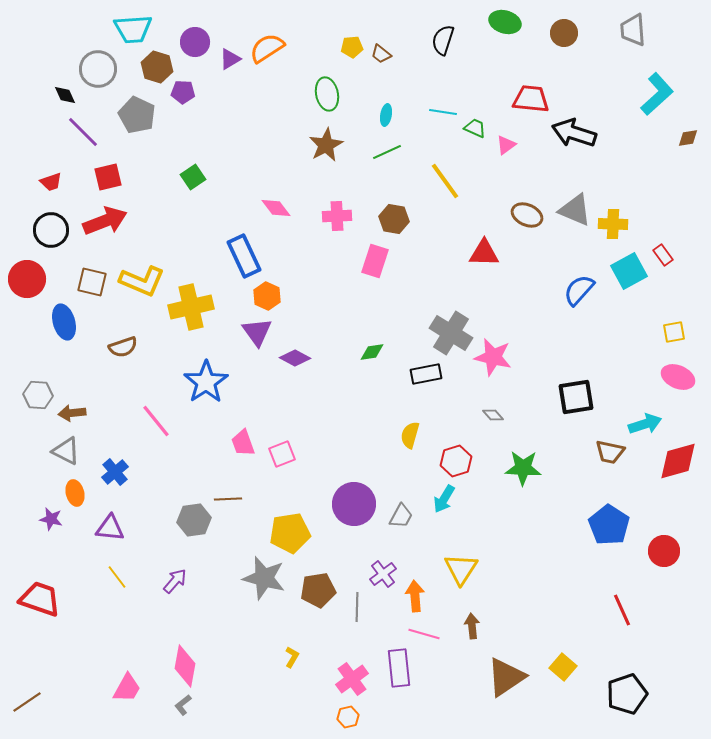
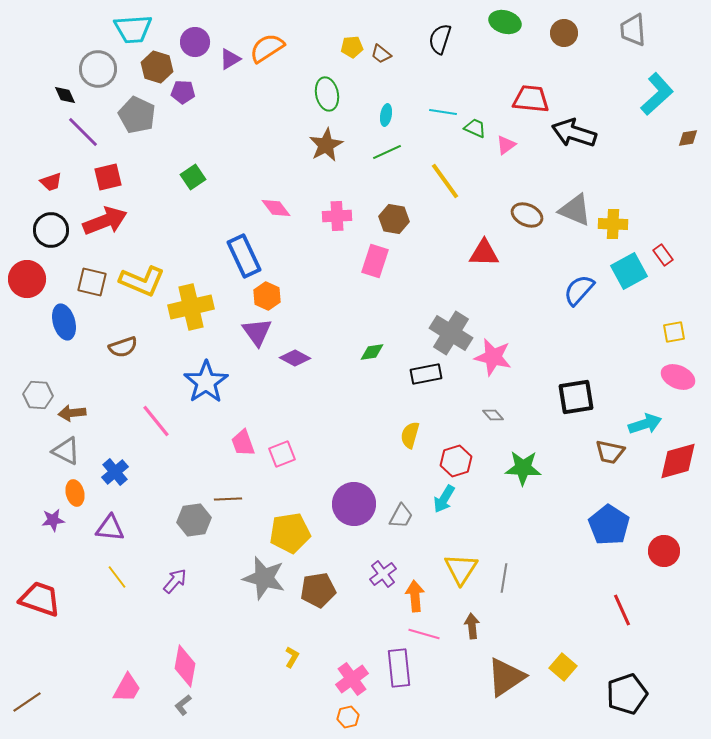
black semicircle at (443, 40): moved 3 px left, 1 px up
purple star at (51, 519): moved 2 px right, 1 px down; rotated 20 degrees counterclockwise
gray line at (357, 607): moved 147 px right, 29 px up; rotated 8 degrees clockwise
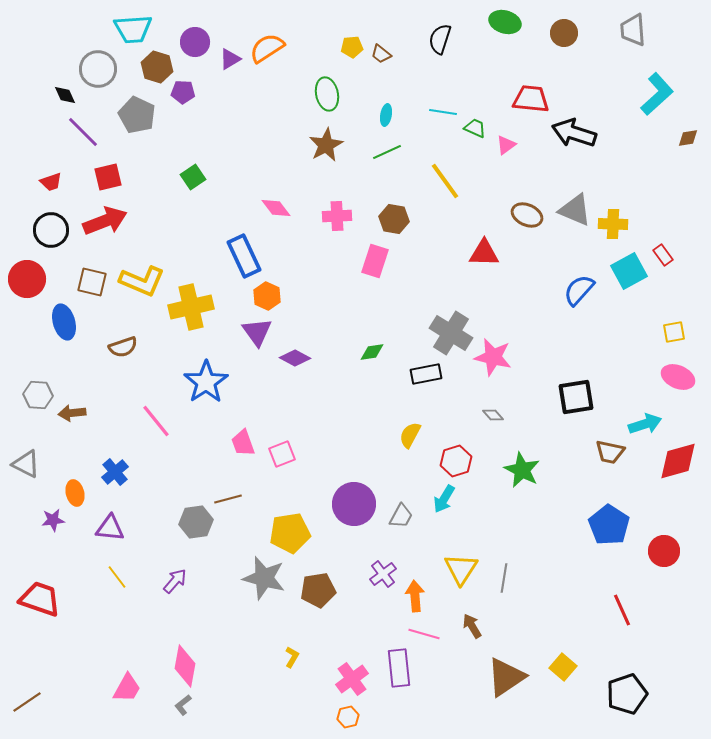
yellow semicircle at (410, 435): rotated 12 degrees clockwise
gray triangle at (66, 451): moved 40 px left, 13 px down
green star at (523, 468): moved 1 px left, 2 px down; rotated 24 degrees clockwise
brown line at (228, 499): rotated 12 degrees counterclockwise
gray hexagon at (194, 520): moved 2 px right, 2 px down
brown arrow at (472, 626): rotated 25 degrees counterclockwise
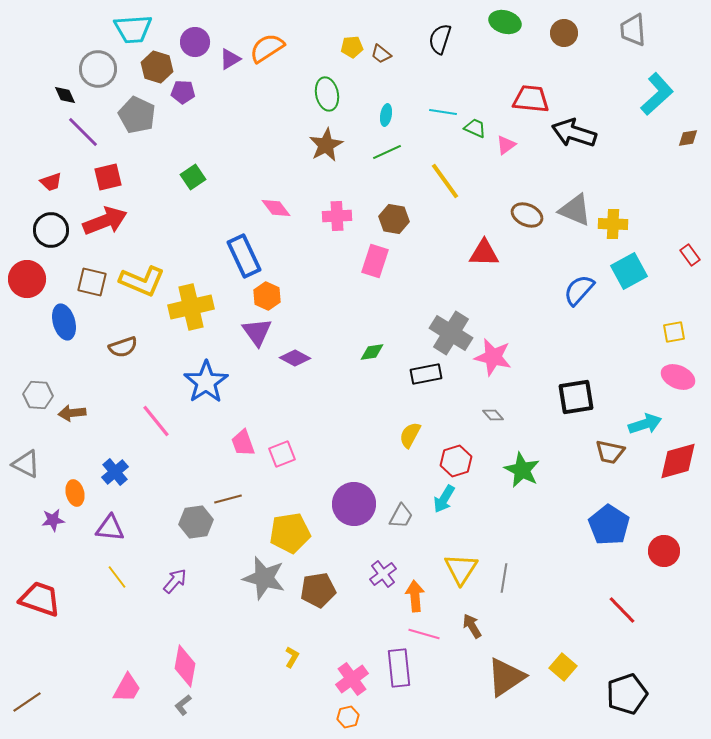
red rectangle at (663, 255): moved 27 px right
red line at (622, 610): rotated 20 degrees counterclockwise
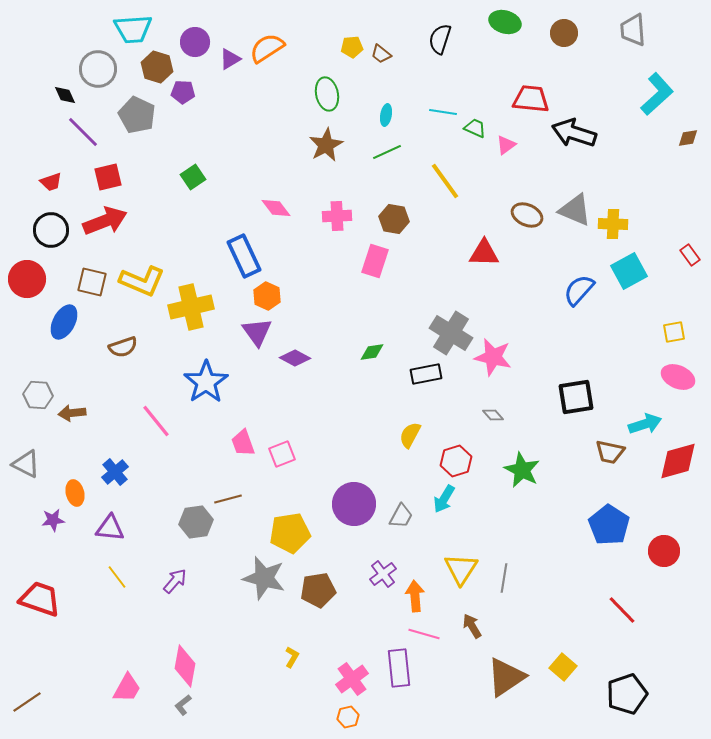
blue ellipse at (64, 322): rotated 44 degrees clockwise
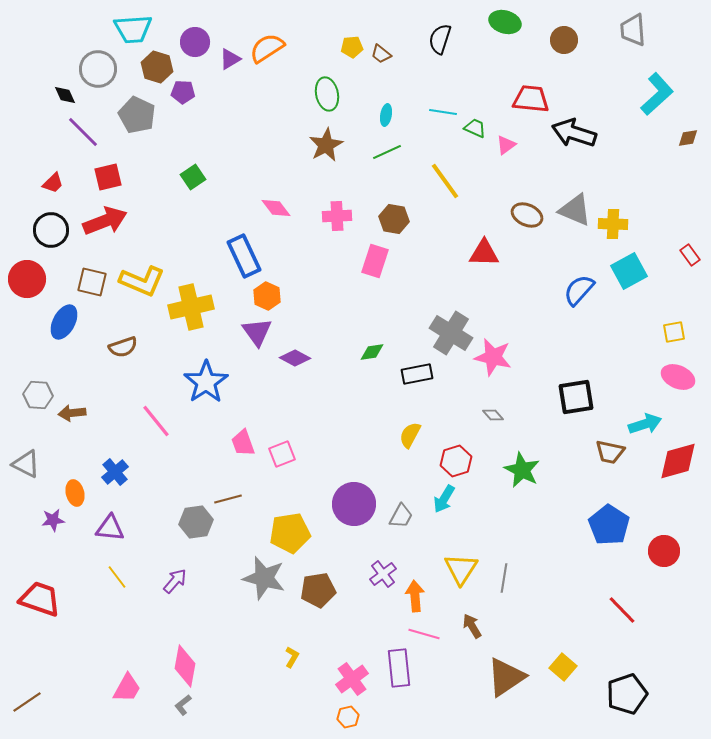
brown circle at (564, 33): moved 7 px down
red trapezoid at (51, 182): moved 2 px right, 1 px down; rotated 25 degrees counterclockwise
black rectangle at (426, 374): moved 9 px left
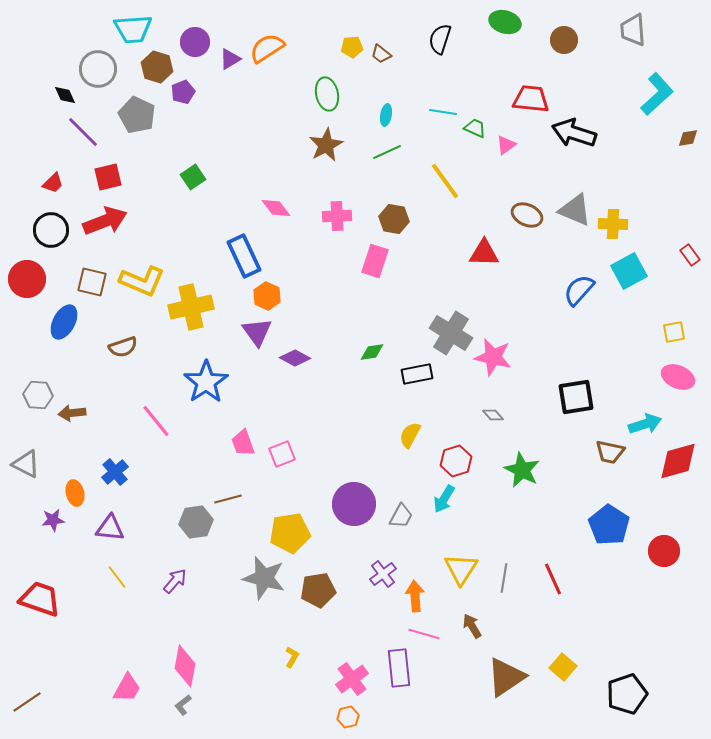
purple pentagon at (183, 92): rotated 25 degrees counterclockwise
red line at (622, 610): moved 69 px left, 31 px up; rotated 20 degrees clockwise
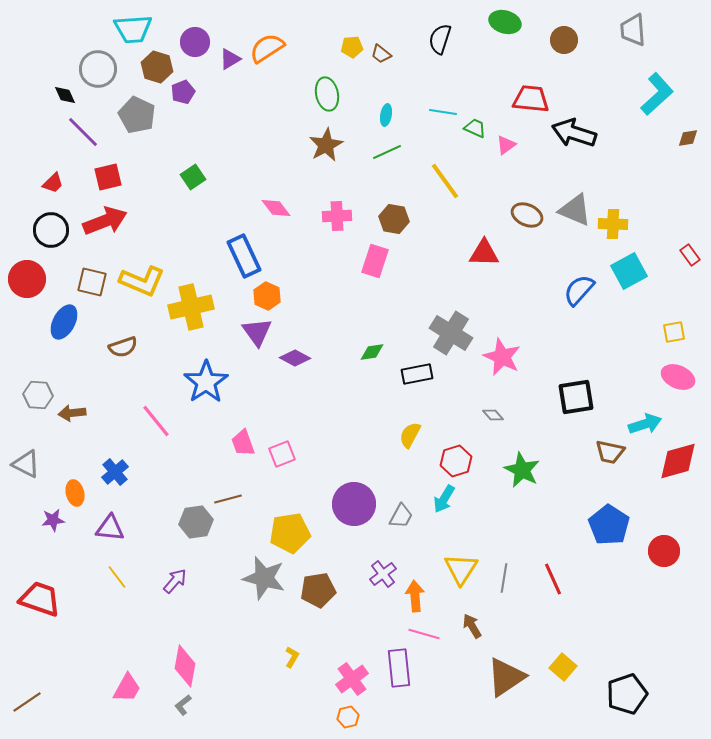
pink star at (493, 357): moved 9 px right; rotated 12 degrees clockwise
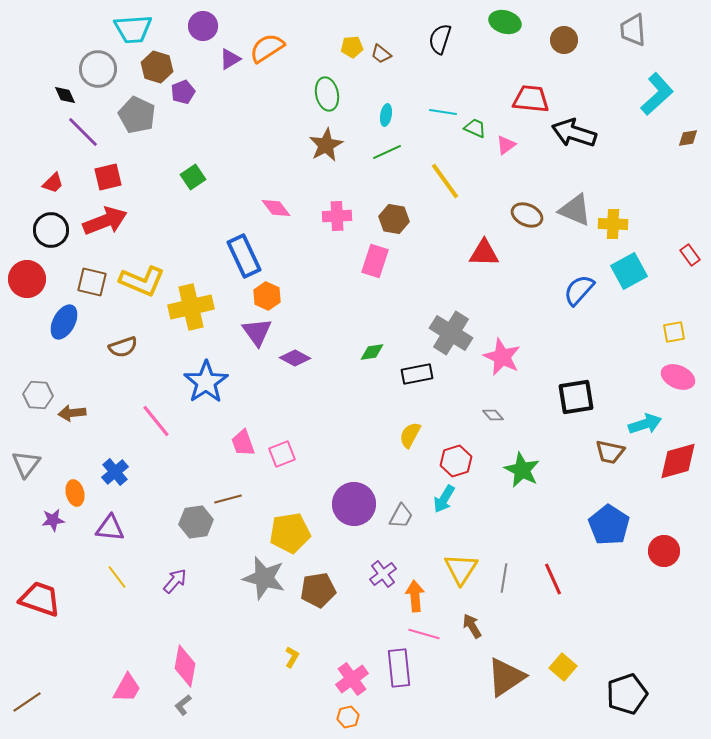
purple circle at (195, 42): moved 8 px right, 16 px up
gray triangle at (26, 464): rotated 40 degrees clockwise
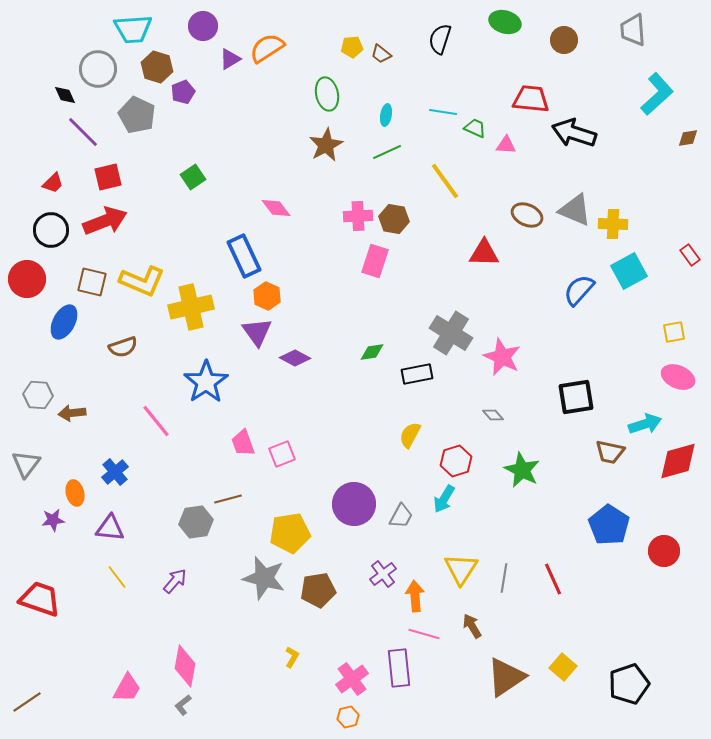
pink triangle at (506, 145): rotated 40 degrees clockwise
pink cross at (337, 216): moved 21 px right
black pentagon at (627, 694): moved 2 px right, 10 px up
